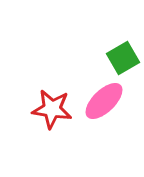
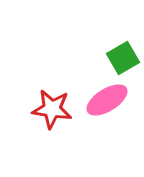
pink ellipse: moved 3 px right, 1 px up; rotated 12 degrees clockwise
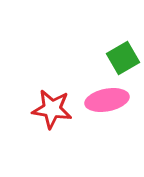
pink ellipse: rotated 21 degrees clockwise
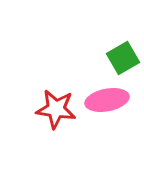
red star: moved 4 px right
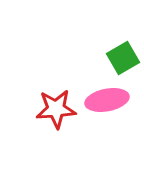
red star: rotated 12 degrees counterclockwise
